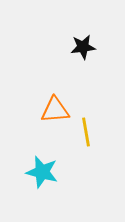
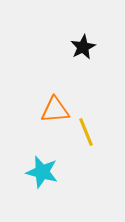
black star: rotated 20 degrees counterclockwise
yellow line: rotated 12 degrees counterclockwise
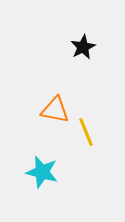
orange triangle: rotated 16 degrees clockwise
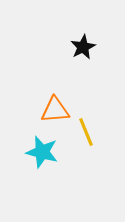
orange triangle: rotated 16 degrees counterclockwise
cyan star: moved 20 px up
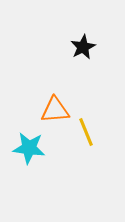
cyan star: moved 13 px left, 4 px up; rotated 8 degrees counterclockwise
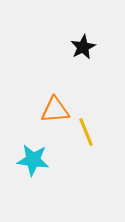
cyan star: moved 4 px right, 12 px down
